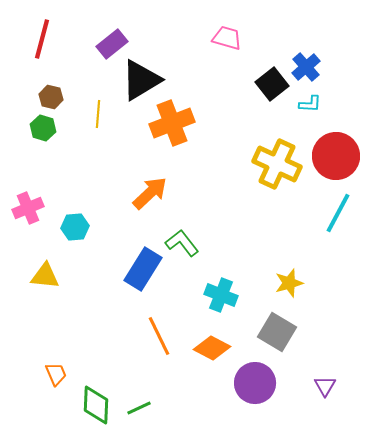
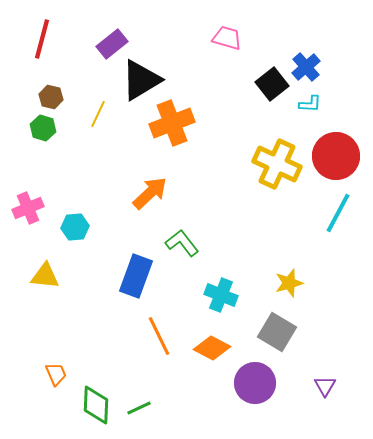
yellow line: rotated 20 degrees clockwise
blue rectangle: moved 7 px left, 7 px down; rotated 12 degrees counterclockwise
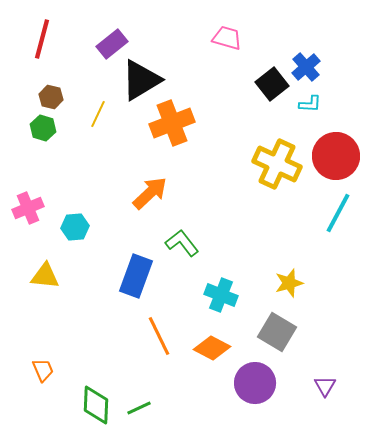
orange trapezoid: moved 13 px left, 4 px up
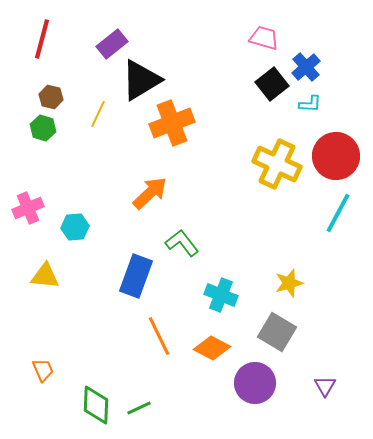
pink trapezoid: moved 37 px right
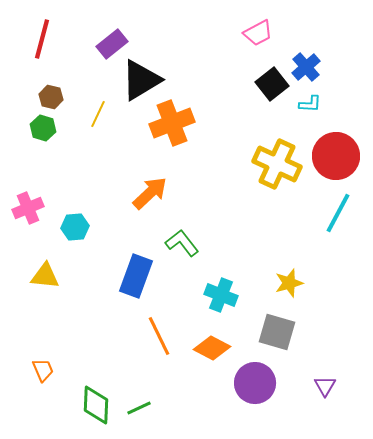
pink trapezoid: moved 6 px left, 5 px up; rotated 136 degrees clockwise
gray square: rotated 15 degrees counterclockwise
